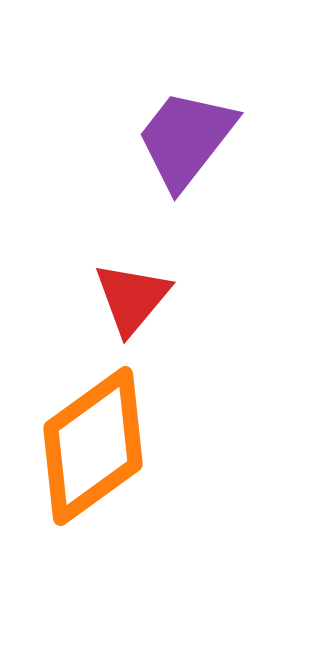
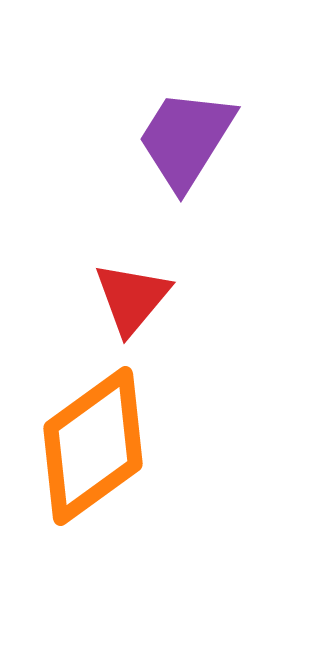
purple trapezoid: rotated 6 degrees counterclockwise
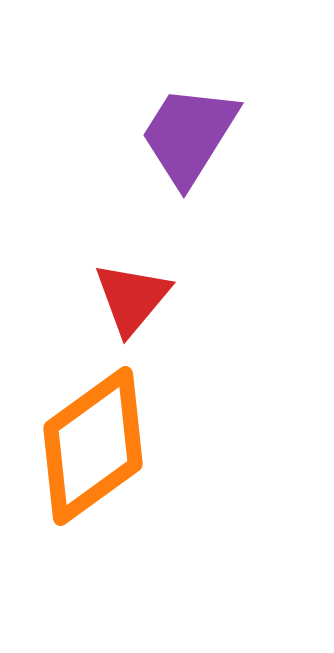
purple trapezoid: moved 3 px right, 4 px up
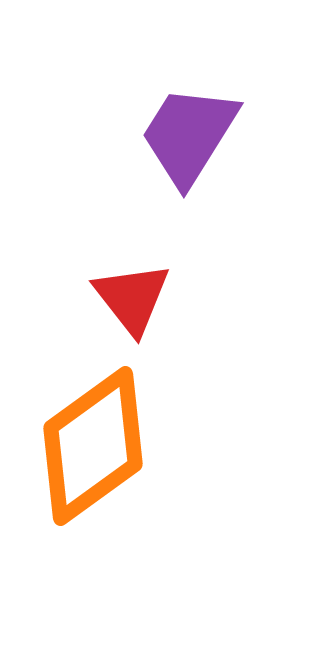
red triangle: rotated 18 degrees counterclockwise
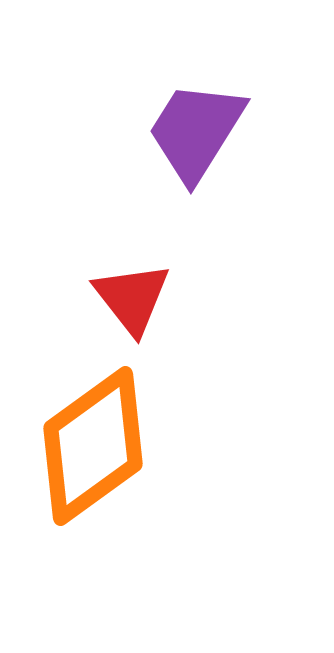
purple trapezoid: moved 7 px right, 4 px up
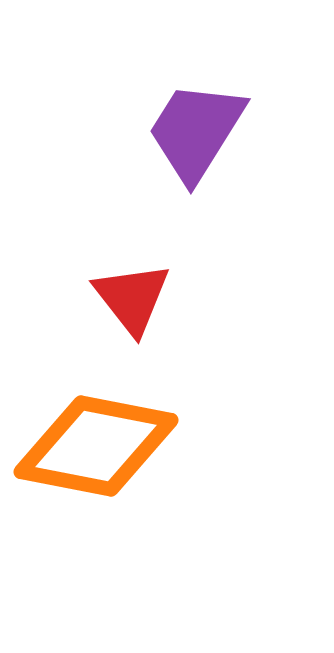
orange diamond: moved 3 px right; rotated 47 degrees clockwise
